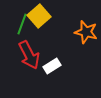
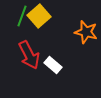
green line: moved 8 px up
white rectangle: moved 1 px right, 1 px up; rotated 72 degrees clockwise
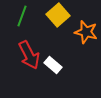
yellow square: moved 19 px right, 1 px up
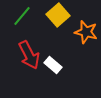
green line: rotated 20 degrees clockwise
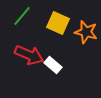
yellow square: moved 8 px down; rotated 25 degrees counterclockwise
red arrow: rotated 40 degrees counterclockwise
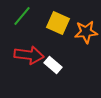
orange star: rotated 20 degrees counterclockwise
red arrow: rotated 16 degrees counterclockwise
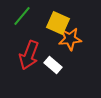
orange star: moved 16 px left, 7 px down
red arrow: rotated 104 degrees clockwise
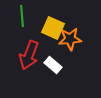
green line: rotated 45 degrees counterclockwise
yellow square: moved 5 px left, 5 px down
